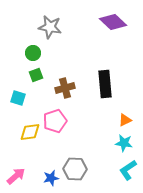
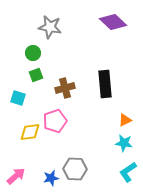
cyan L-shape: moved 2 px down
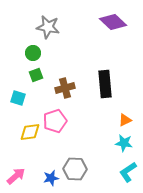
gray star: moved 2 px left
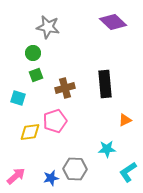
cyan star: moved 17 px left, 6 px down; rotated 12 degrees counterclockwise
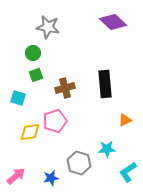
gray hexagon: moved 4 px right, 6 px up; rotated 15 degrees clockwise
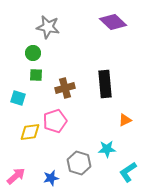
green square: rotated 24 degrees clockwise
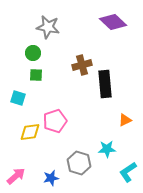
brown cross: moved 17 px right, 23 px up
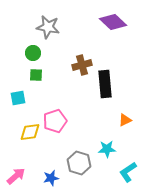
cyan square: rotated 28 degrees counterclockwise
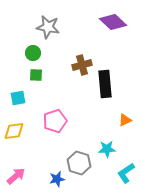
yellow diamond: moved 16 px left, 1 px up
cyan L-shape: moved 2 px left, 1 px down
blue star: moved 6 px right, 1 px down
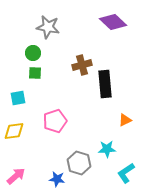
green square: moved 1 px left, 2 px up
blue star: rotated 21 degrees clockwise
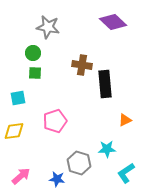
brown cross: rotated 24 degrees clockwise
pink arrow: moved 5 px right
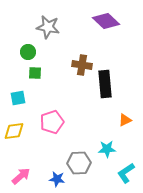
purple diamond: moved 7 px left, 1 px up
green circle: moved 5 px left, 1 px up
pink pentagon: moved 3 px left, 1 px down
gray hexagon: rotated 20 degrees counterclockwise
